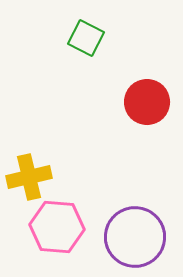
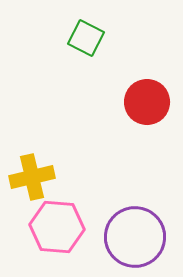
yellow cross: moved 3 px right
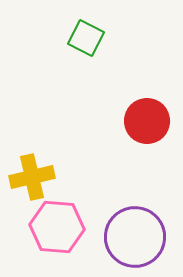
red circle: moved 19 px down
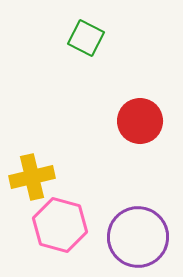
red circle: moved 7 px left
pink hexagon: moved 3 px right, 2 px up; rotated 10 degrees clockwise
purple circle: moved 3 px right
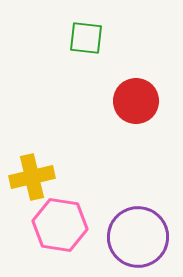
green square: rotated 21 degrees counterclockwise
red circle: moved 4 px left, 20 px up
pink hexagon: rotated 6 degrees counterclockwise
